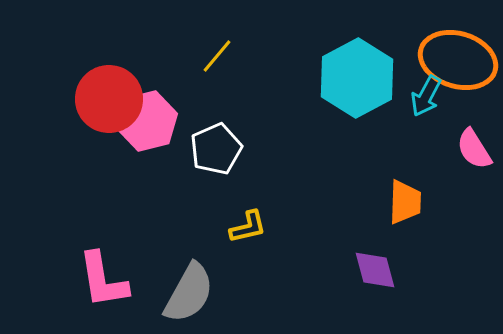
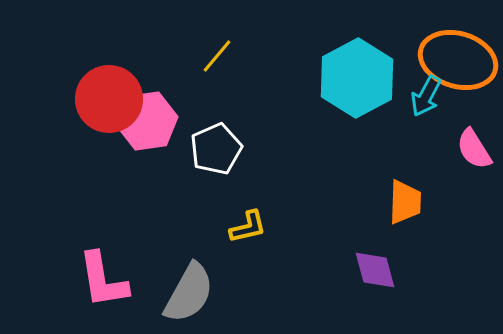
pink hexagon: rotated 6 degrees clockwise
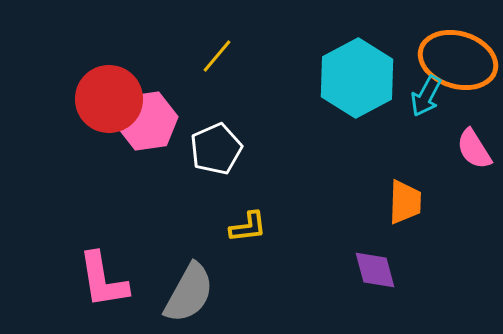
yellow L-shape: rotated 6 degrees clockwise
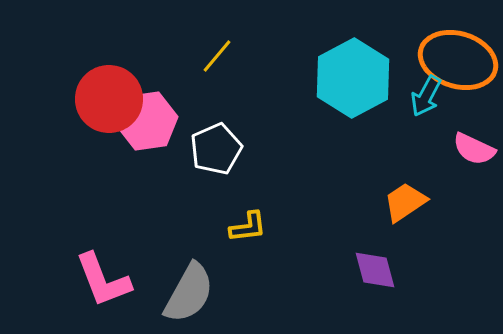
cyan hexagon: moved 4 px left
pink semicircle: rotated 33 degrees counterclockwise
orange trapezoid: rotated 126 degrees counterclockwise
pink L-shape: rotated 12 degrees counterclockwise
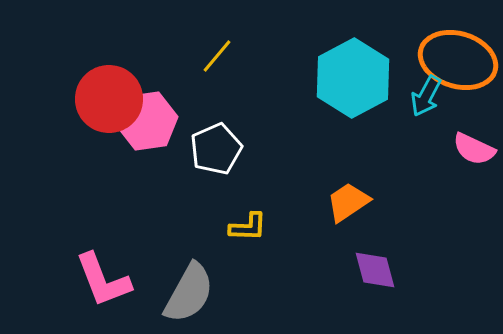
orange trapezoid: moved 57 px left
yellow L-shape: rotated 9 degrees clockwise
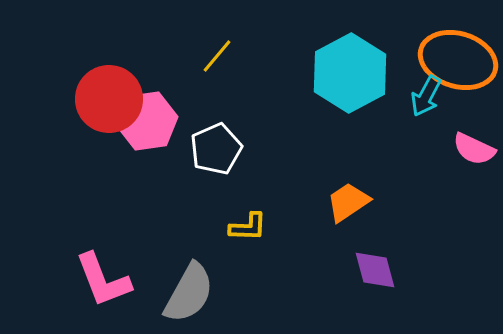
cyan hexagon: moved 3 px left, 5 px up
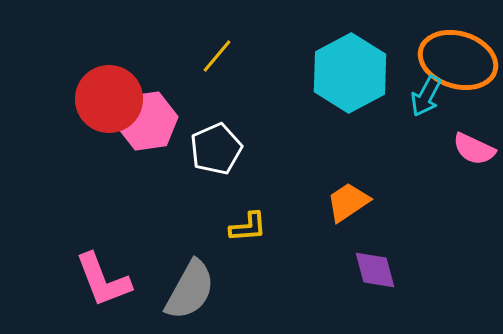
yellow L-shape: rotated 6 degrees counterclockwise
gray semicircle: moved 1 px right, 3 px up
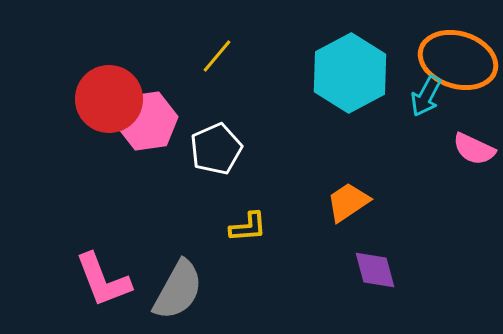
gray semicircle: moved 12 px left
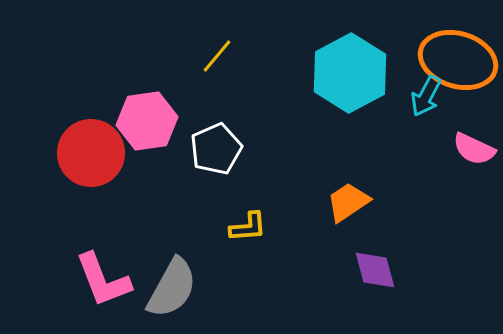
red circle: moved 18 px left, 54 px down
gray semicircle: moved 6 px left, 2 px up
